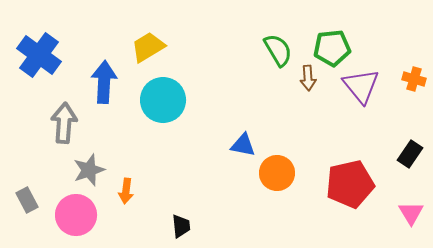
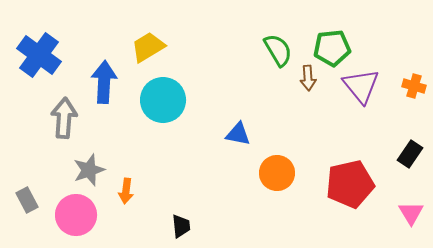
orange cross: moved 7 px down
gray arrow: moved 5 px up
blue triangle: moved 5 px left, 11 px up
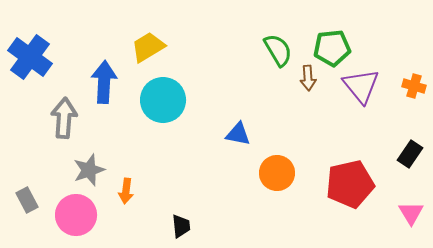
blue cross: moved 9 px left, 2 px down
